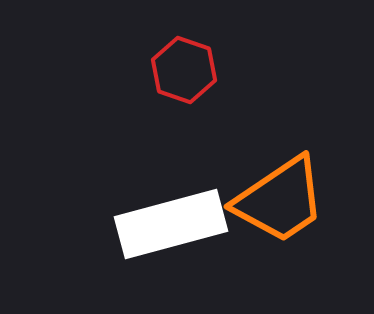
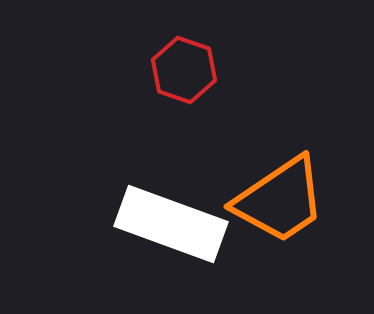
white rectangle: rotated 35 degrees clockwise
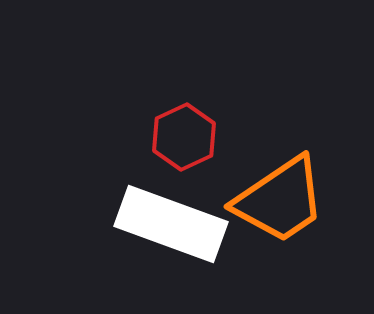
red hexagon: moved 67 px down; rotated 16 degrees clockwise
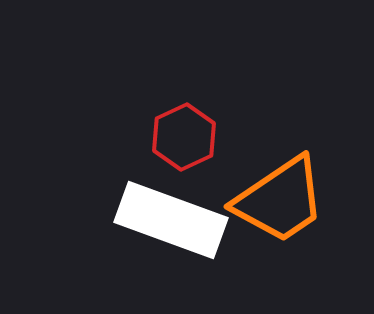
white rectangle: moved 4 px up
